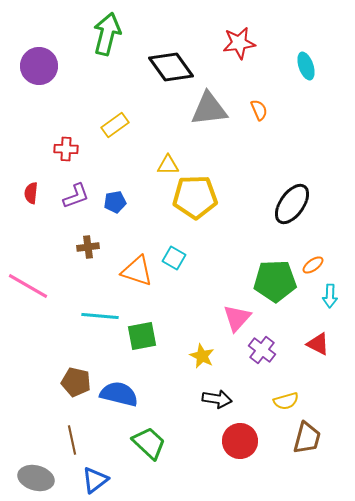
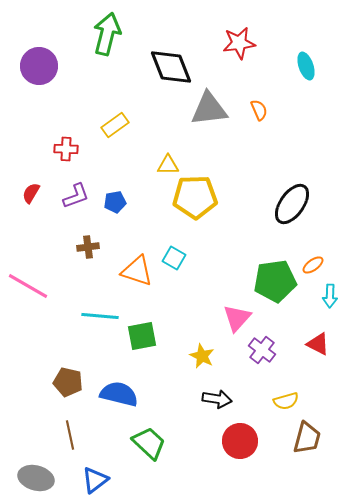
black diamond: rotated 15 degrees clockwise
red semicircle: rotated 25 degrees clockwise
green pentagon: rotated 6 degrees counterclockwise
brown pentagon: moved 8 px left
brown line: moved 2 px left, 5 px up
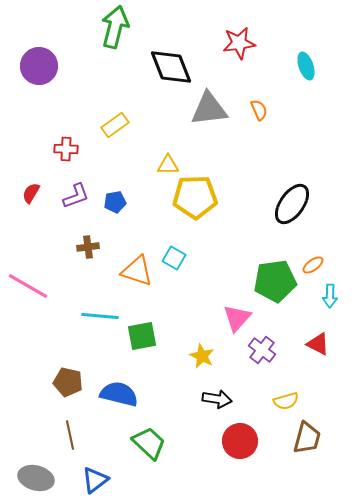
green arrow: moved 8 px right, 7 px up
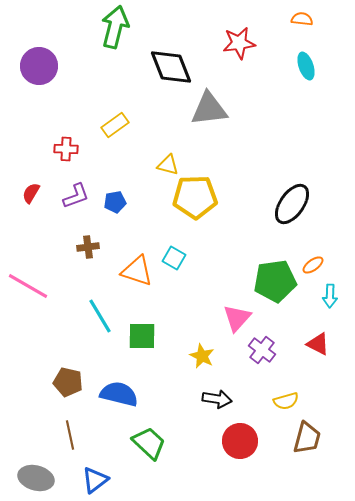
orange semicircle: moved 43 px right, 91 px up; rotated 60 degrees counterclockwise
yellow triangle: rotated 15 degrees clockwise
cyan line: rotated 54 degrees clockwise
green square: rotated 12 degrees clockwise
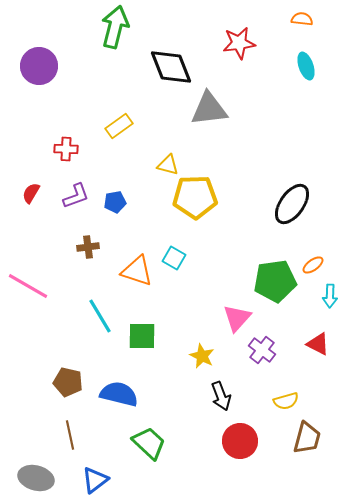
yellow rectangle: moved 4 px right, 1 px down
black arrow: moved 4 px right, 3 px up; rotated 60 degrees clockwise
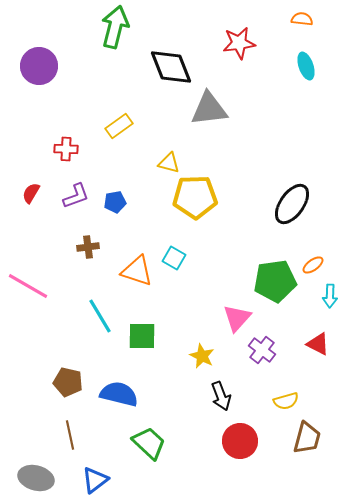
yellow triangle: moved 1 px right, 2 px up
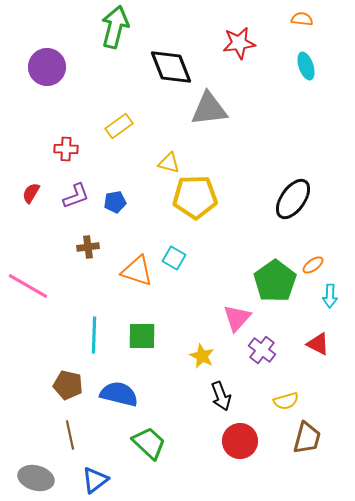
purple circle: moved 8 px right, 1 px down
black ellipse: moved 1 px right, 5 px up
green pentagon: rotated 27 degrees counterclockwise
cyan line: moved 6 px left, 19 px down; rotated 33 degrees clockwise
brown pentagon: moved 3 px down
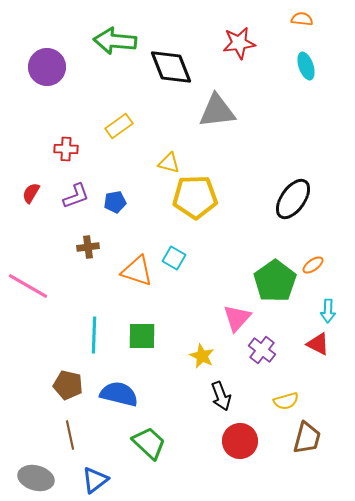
green arrow: moved 14 px down; rotated 99 degrees counterclockwise
gray triangle: moved 8 px right, 2 px down
cyan arrow: moved 2 px left, 15 px down
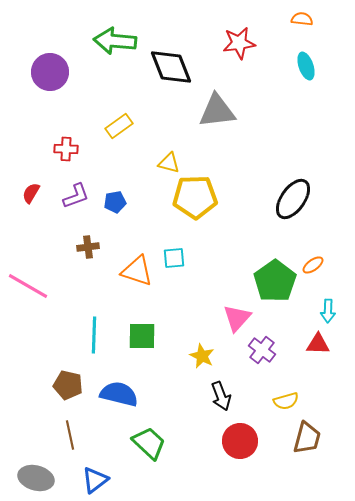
purple circle: moved 3 px right, 5 px down
cyan square: rotated 35 degrees counterclockwise
red triangle: rotated 25 degrees counterclockwise
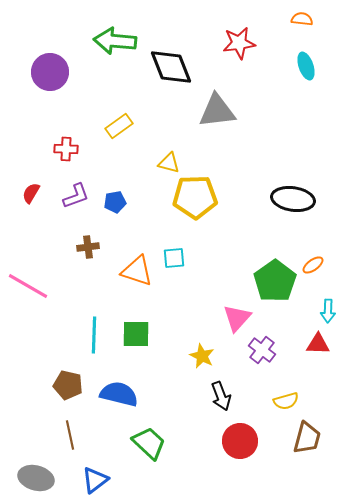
black ellipse: rotated 63 degrees clockwise
green square: moved 6 px left, 2 px up
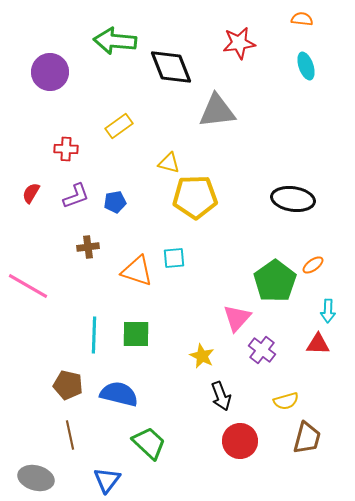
blue triangle: moved 12 px right; rotated 16 degrees counterclockwise
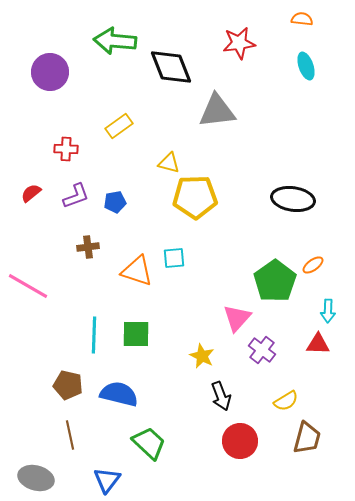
red semicircle: rotated 20 degrees clockwise
yellow semicircle: rotated 15 degrees counterclockwise
